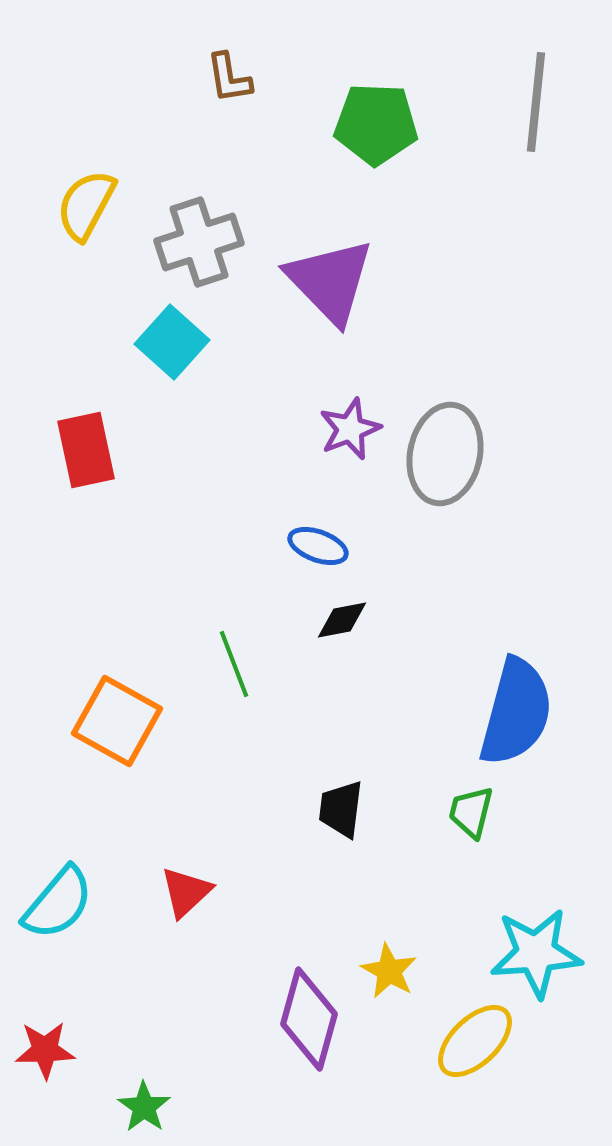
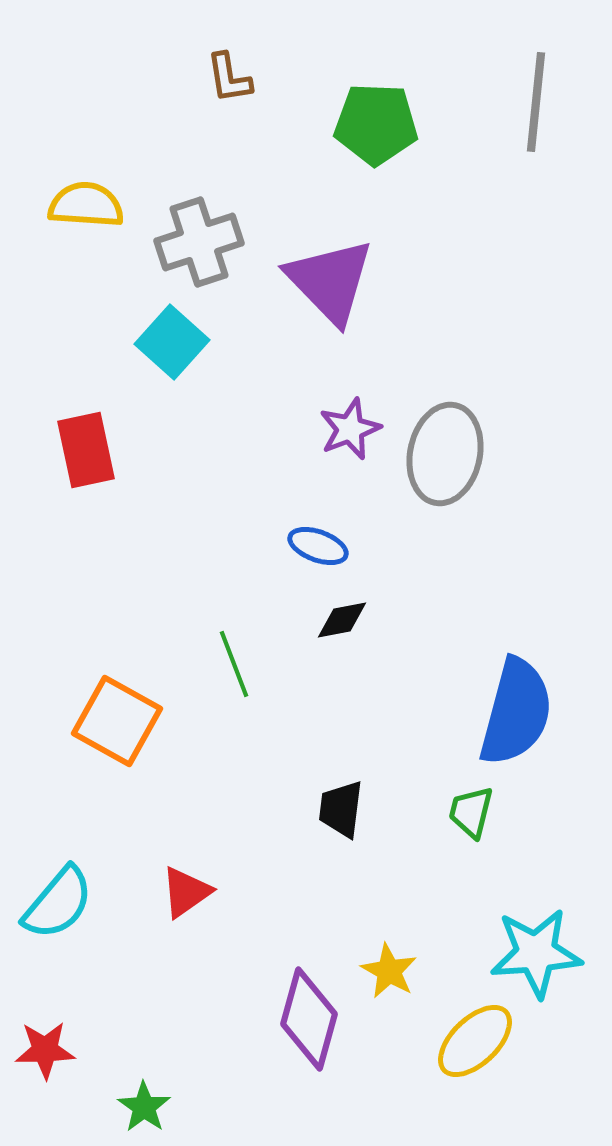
yellow semicircle: rotated 66 degrees clockwise
red triangle: rotated 8 degrees clockwise
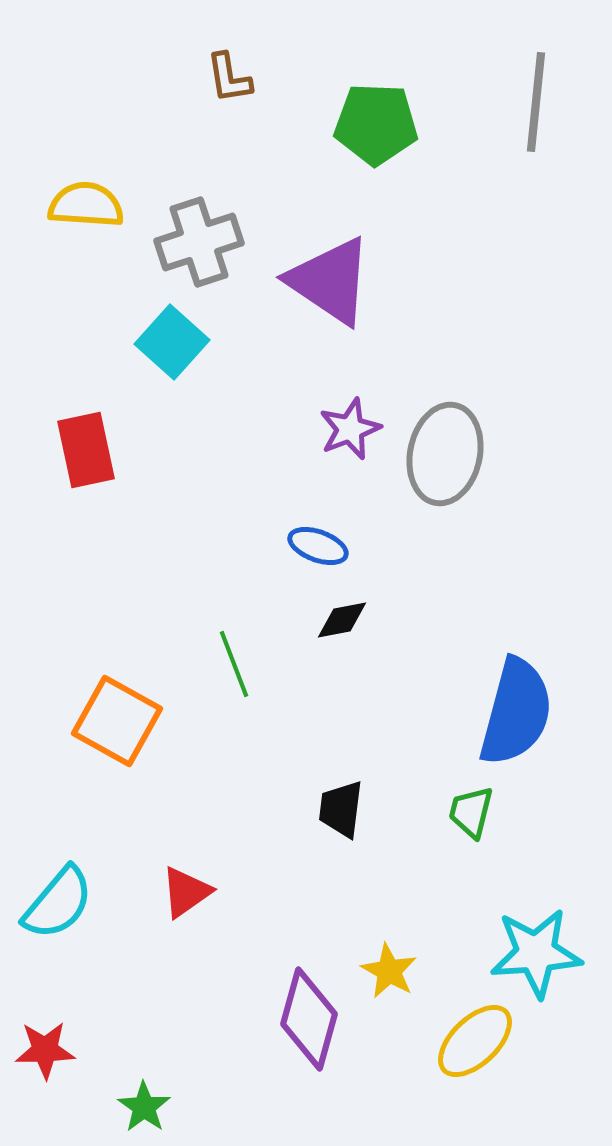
purple triangle: rotated 12 degrees counterclockwise
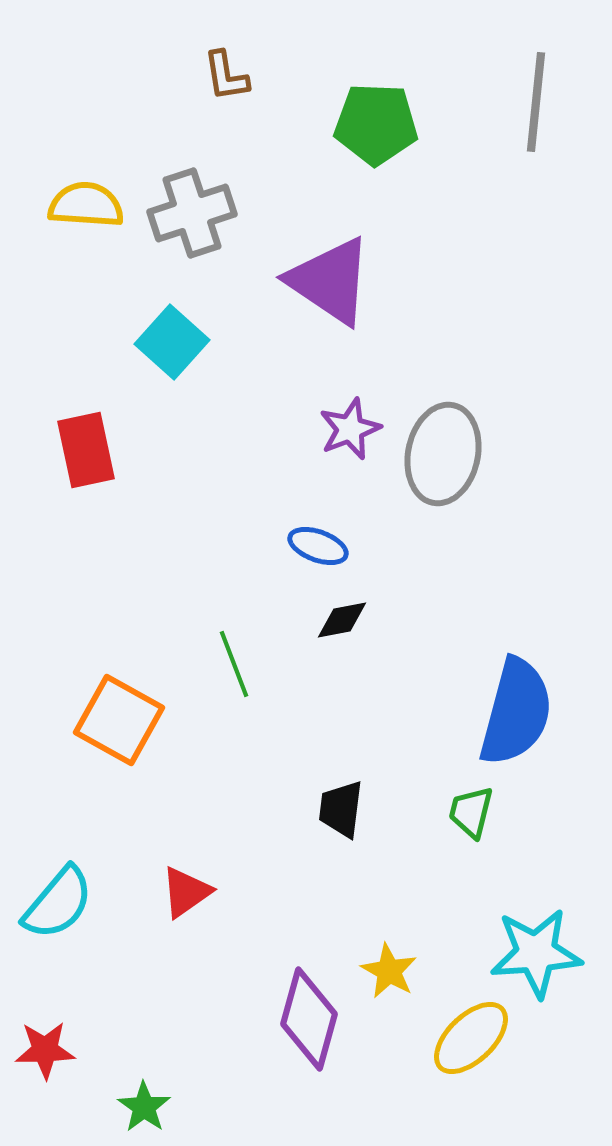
brown L-shape: moved 3 px left, 2 px up
gray cross: moved 7 px left, 29 px up
gray ellipse: moved 2 px left
orange square: moved 2 px right, 1 px up
yellow ellipse: moved 4 px left, 3 px up
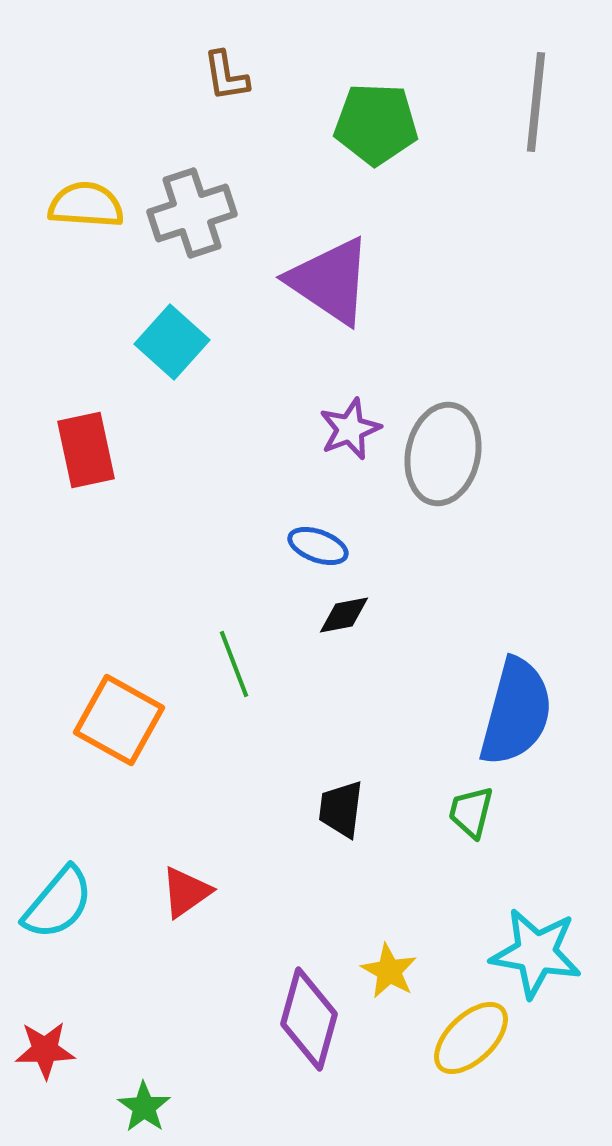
black diamond: moved 2 px right, 5 px up
cyan star: rotated 14 degrees clockwise
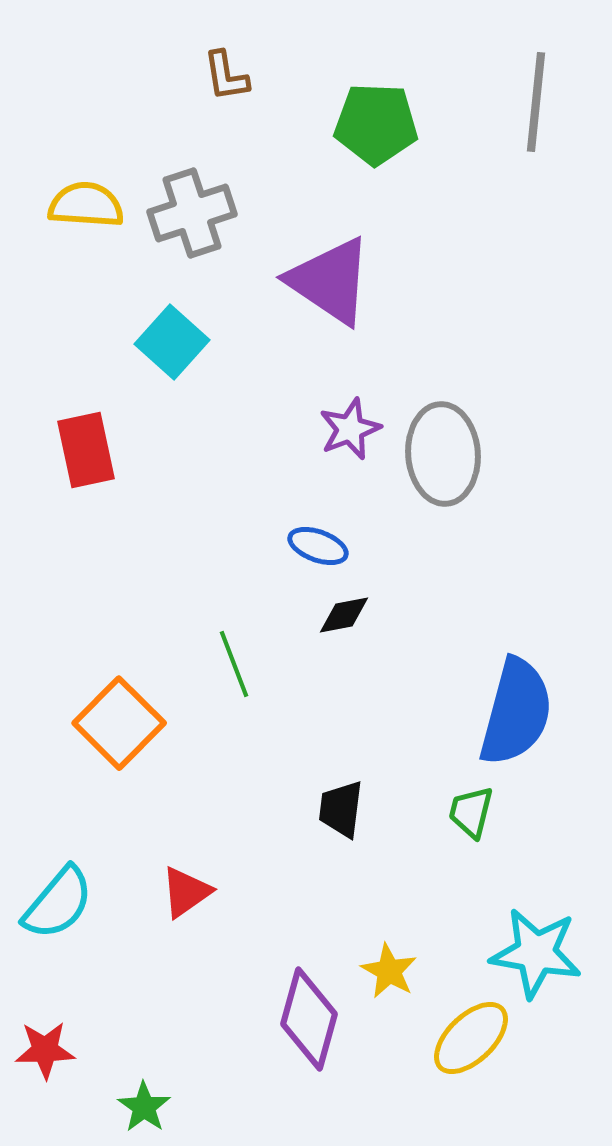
gray ellipse: rotated 16 degrees counterclockwise
orange square: moved 3 px down; rotated 16 degrees clockwise
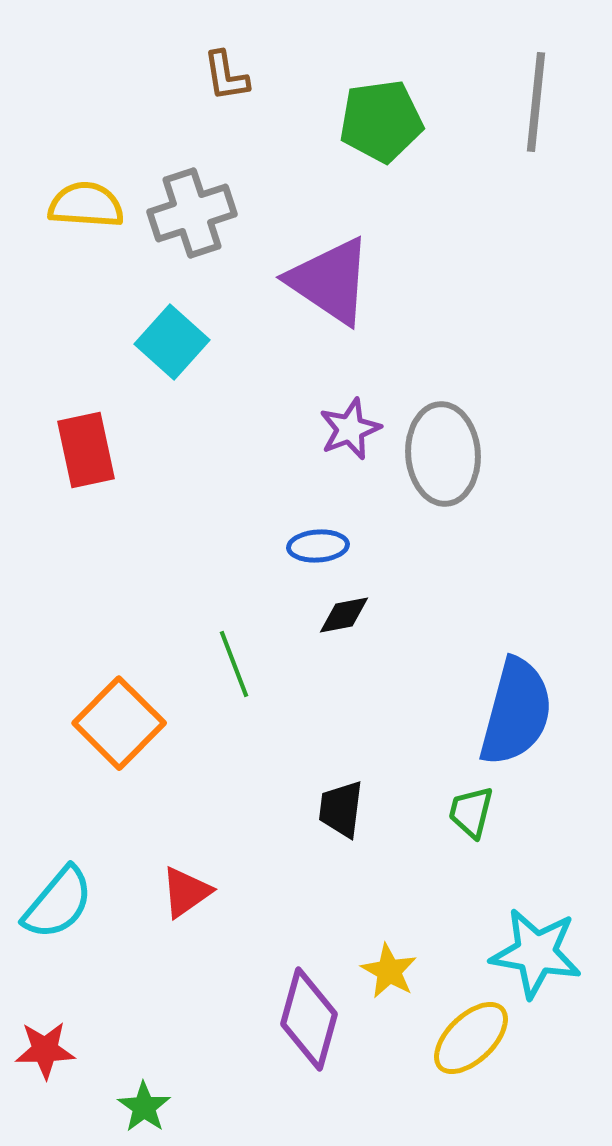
green pentagon: moved 5 px right, 3 px up; rotated 10 degrees counterclockwise
blue ellipse: rotated 24 degrees counterclockwise
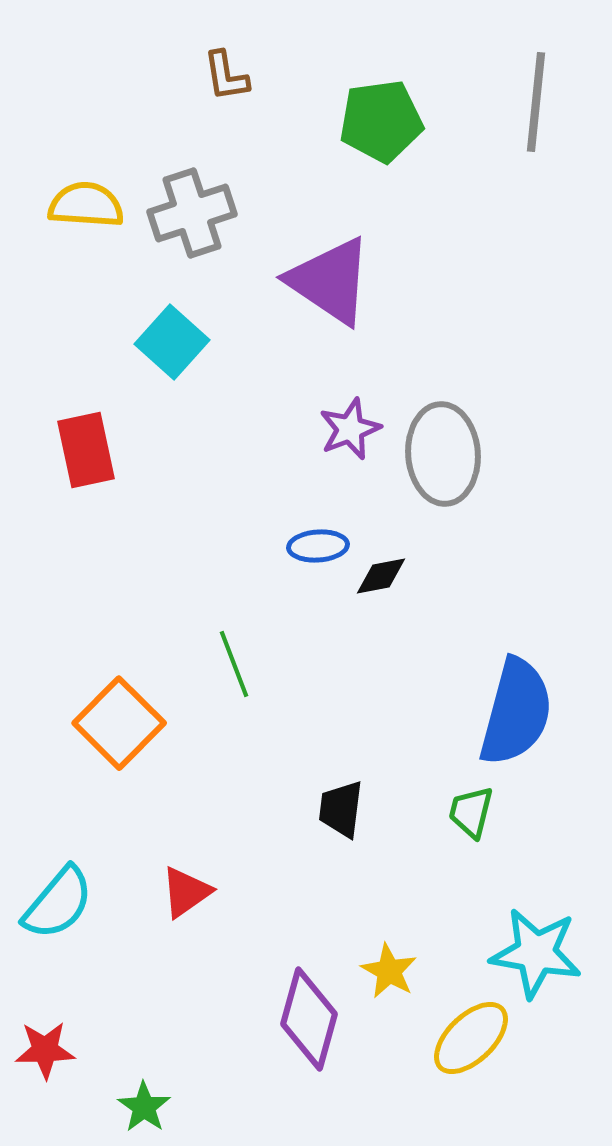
black diamond: moved 37 px right, 39 px up
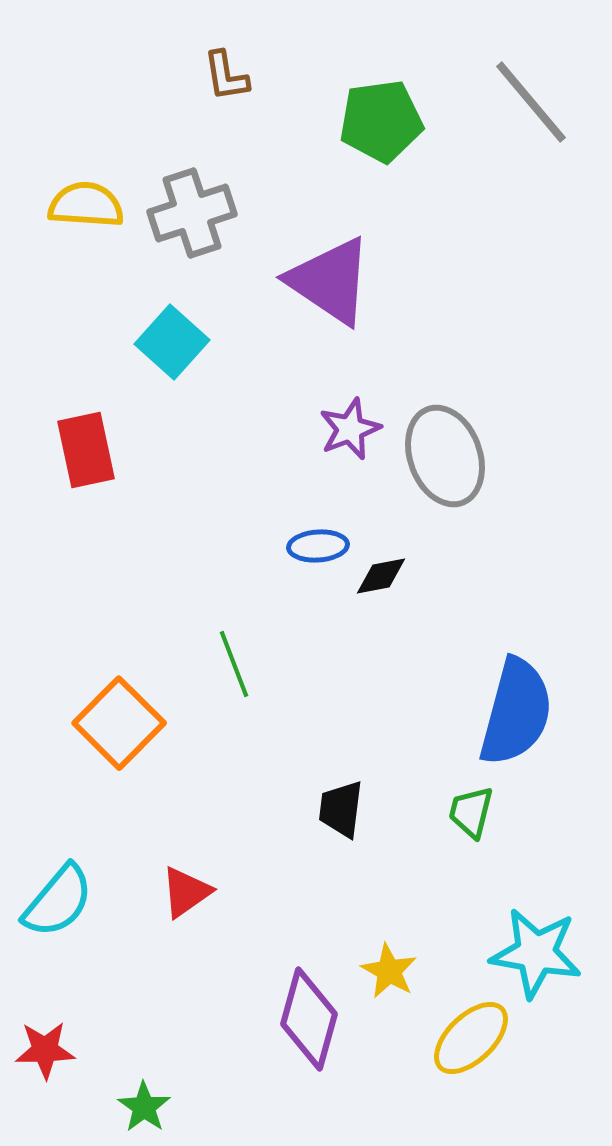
gray line: moved 5 px left; rotated 46 degrees counterclockwise
gray ellipse: moved 2 px right, 2 px down; rotated 16 degrees counterclockwise
cyan semicircle: moved 2 px up
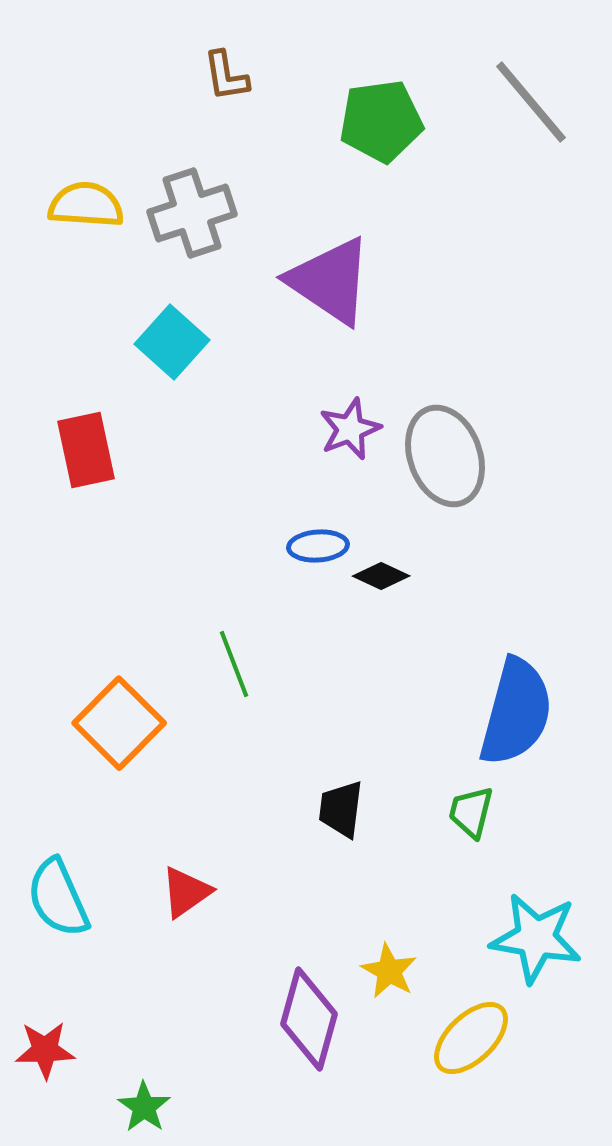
black diamond: rotated 36 degrees clockwise
cyan semicircle: moved 3 px up; rotated 116 degrees clockwise
cyan star: moved 15 px up
